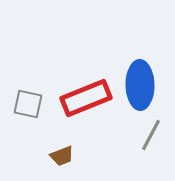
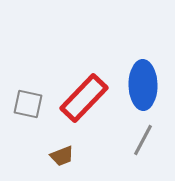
blue ellipse: moved 3 px right
red rectangle: moved 2 px left; rotated 24 degrees counterclockwise
gray line: moved 8 px left, 5 px down
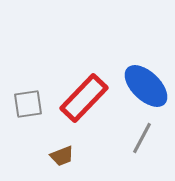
blue ellipse: moved 3 px right, 1 px down; rotated 45 degrees counterclockwise
gray square: rotated 20 degrees counterclockwise
gray line: moved 1 px left, 2 px up
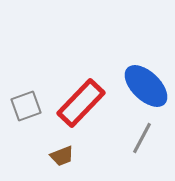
red rectangle: moved 3 px left, 5 px down
gray square: moved 2 px left, 2 px down; rotated 12 degrees counterclockwise
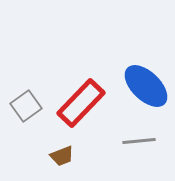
gray square: rotated 16 degrees counterclockwise
gray line: moved 3 px left, 3 px down; rotated 56 degrees clockwise
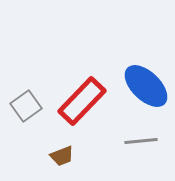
red rectangle: moved 1 px right, 2 px up
gray line: moved 2 px right
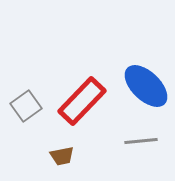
brown trapezoid: rotated 10 degrees clockwise
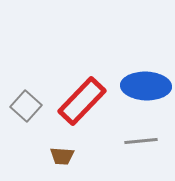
blue ellipse: rotated 42 degrees counterclockwise
gray square: rotated 12 degrees counterclockwise
brown trapezoid: rotated 15 degrees clockwise
